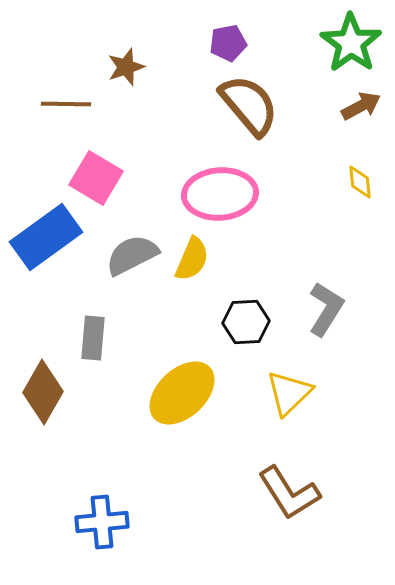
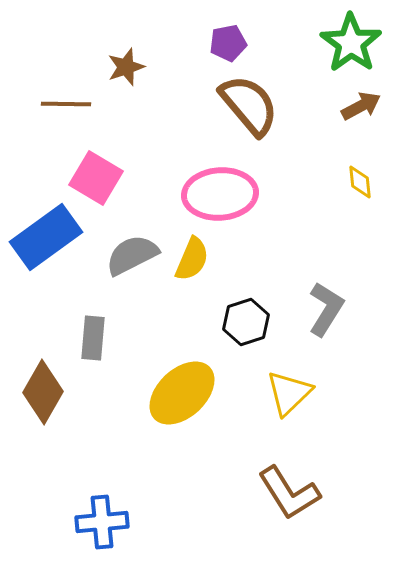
black hexagon: rotated 15 degrees counterclockwise
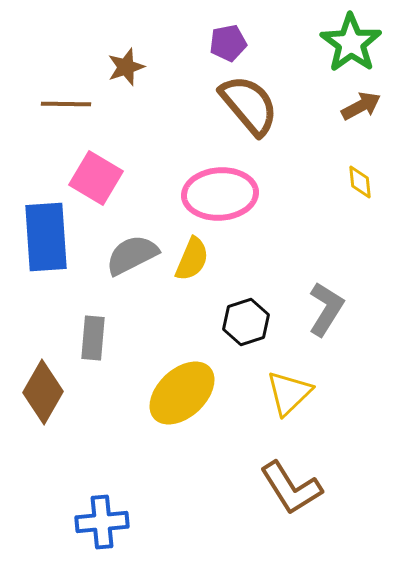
blue rectangle: rotated 58 degrees counterclockwise
brown L-shape: moved 2 px right, 5 px up
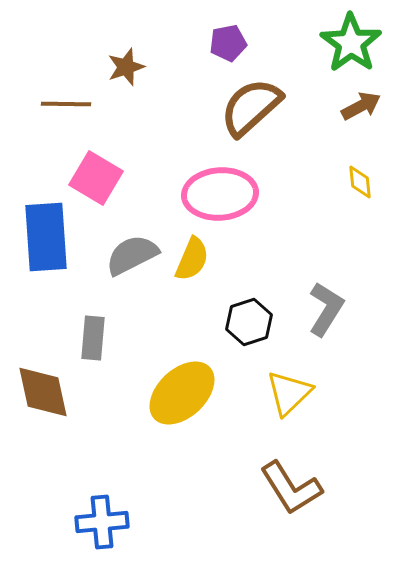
brown semicircle: moved 2 px right, 2 px down; rotated 92 degrees counterclockwise
black hexagon: moved 3 px right
brown diamond: rotated 42 degrees counterclockwise
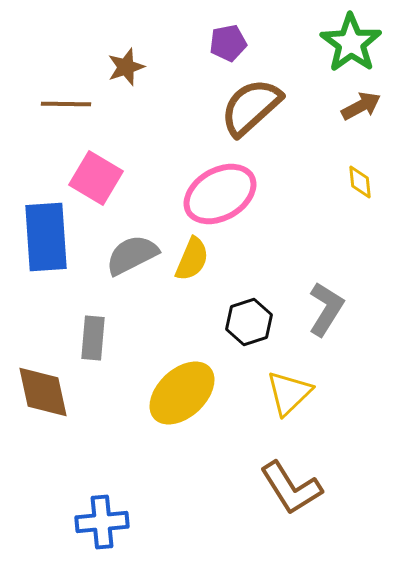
pink ellipse: rotated 26 degrees counterclockwise
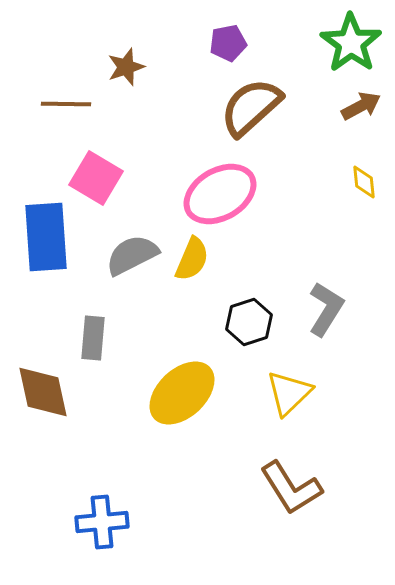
yellow diamond: moved 4 px right
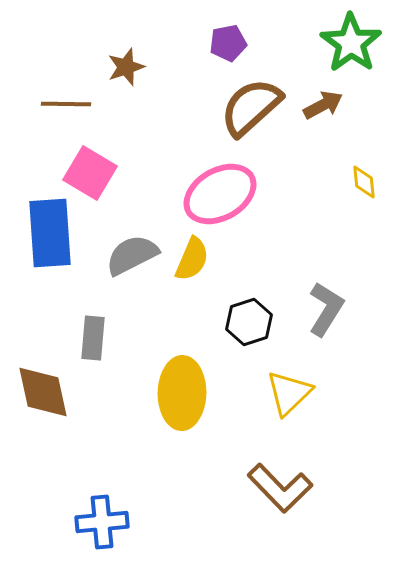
brown arrow: moved 38 px left, 1 px up
pink square: moved 6 px left, 5 px up
blue rectangle: moved 4 px right, 4 px up
yellow ellipse: rotated 46 degrees counterclockwise
brown L-shape: moved 11 px left; rotated 12 degrees counterclockwise
